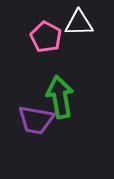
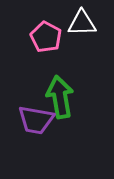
white triangle: moved 3 px right
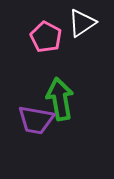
white triangle: rotated 32 degrees counterclockwise
green arrow: moved 2 px down
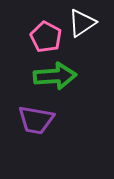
green arrow: moved 5 px left, 23 px up; rotated 96 degrees clockwise
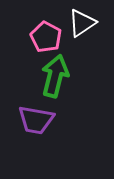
green arrow: rotated 72 degrees counterclockwise
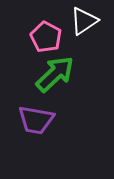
white triangle: moved 2 px right, 2 px up
green arrow: moved 2 px up; rotated 33 degrees clockwise
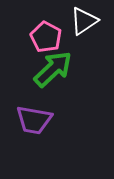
green arrow: moved 2 px left, 5 px up
purple trapezoid: moved 2 px left
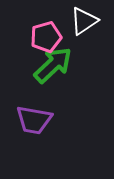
pink pentagon: rotated 28 degrees clockwise
green arrow: moved 4 px up
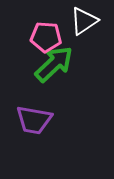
pink pentagon: rotated 20 degrees clockwise
green arrow: moved 1 px right, 1 px up
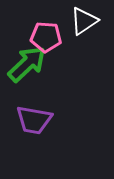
green arrow: moved 27 px left
